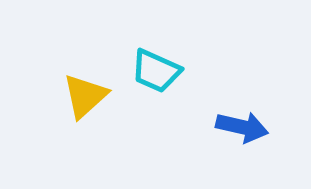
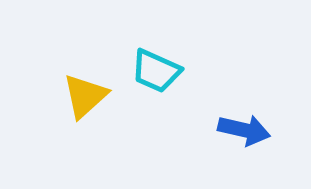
blue arrow: moved 2 px right, 3 px down
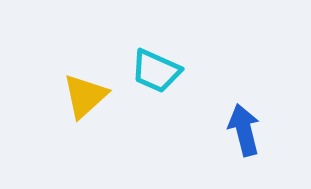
blue arrow: rotated 117 degrees counterclockwise
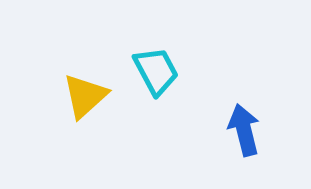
cyan trapezoid: rotated 142 degrees counterclockwise
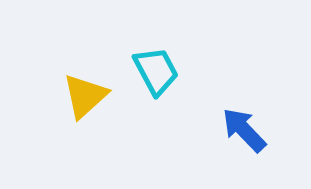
blue arrow: rotated 30 degrees counterclockwise
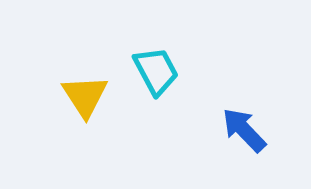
yellow triangle: rotated 21 degrees counterclockwise
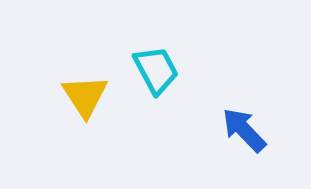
cyan trapezoid: moved 1 px up
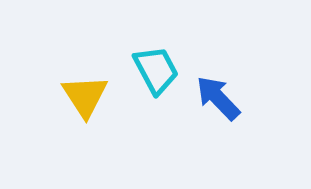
blue arrow: moved 26 px left, 32 px up
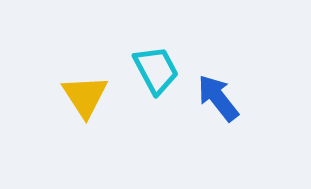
blue arrow: rotated 6 degrees clockwise
